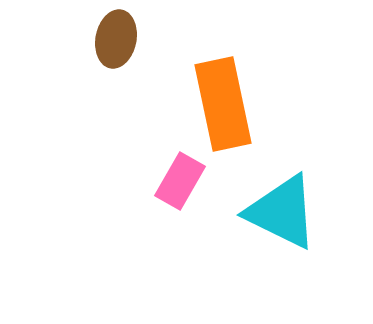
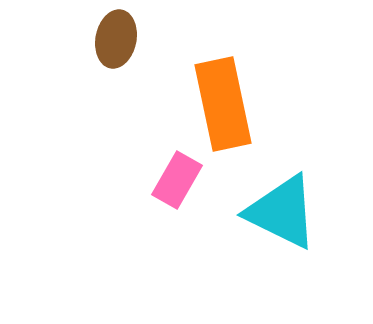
pink rectangle: moved 3 px left, 1 px up
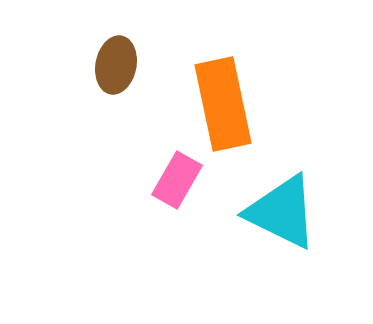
brown ellipse: moved 26 px down
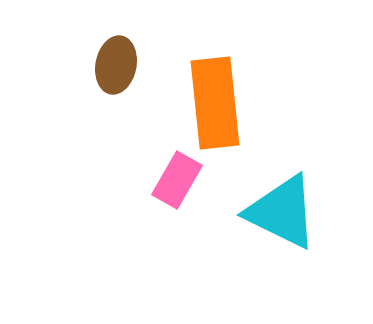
orange rectangle: moved 8 px left, 1 px up; rotated 6 degrees clockwise
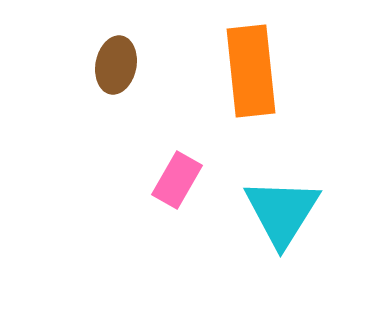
orange rectangle: moved 36 px right, 32 px up
cyan triangle: rotated 36 degrees clockwise
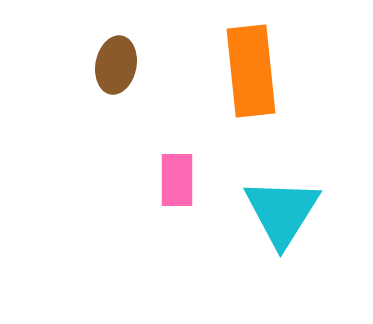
pink rectangle: rotated 30 degrees counterclockwise
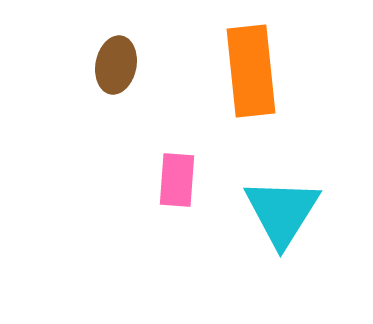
pink rectangle: rotated 4 degrees clockwise
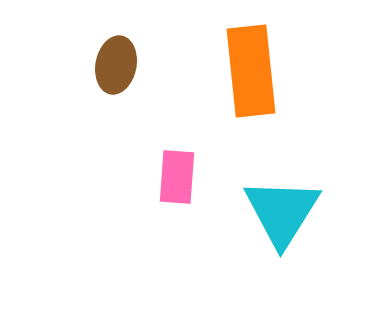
pink rectangle: moved 3 px up
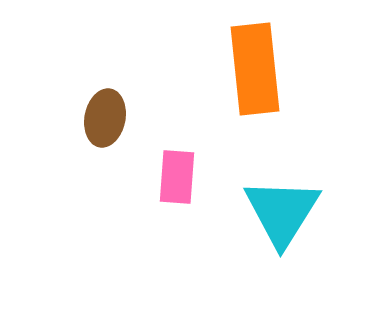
brown ellipse: moved 11 px left, 53 px down
orange rectangle: moved 4 px right, 2 px up
